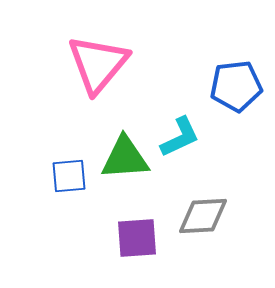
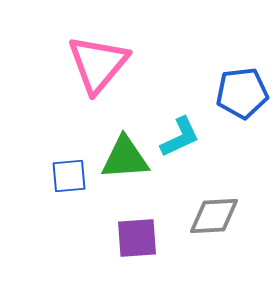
blue pentagon: moved 6 px right, 7 px down
gray diamond: moved 11 px right
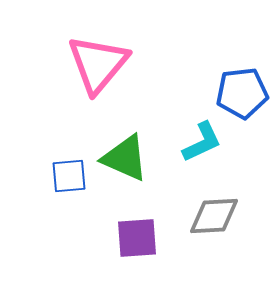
cyan L-shape: moved 22 px right, 5 px down
green triangle: rotated 28 degrees clockwise
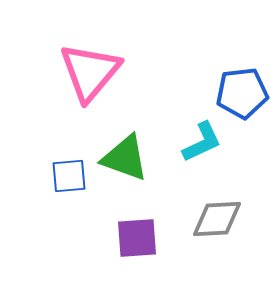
pink triangle: moved 8 px left, 8 px down
green triangle: rotated 4 degrees counterclockwise
gray diamond: moved 3 px right, 3 px down
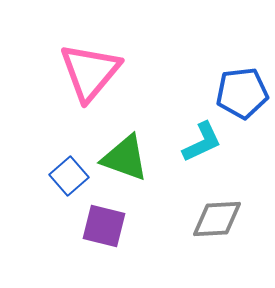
blue square: rotated 36 degrees counterclockwise
purple square: moved 33 px left, 12 px up; rotated 18 degrees clockwise
